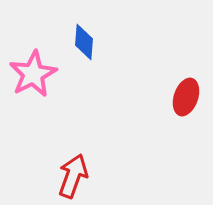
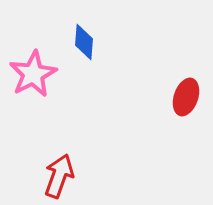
red arrow: moved 14 px left
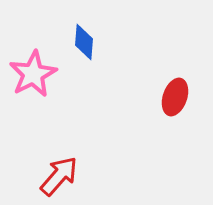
red ellipse: moved 11 px left
red arrow: rotated 21 degrees clockwise
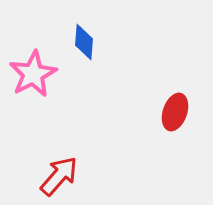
red ellipse: moved 15 px down
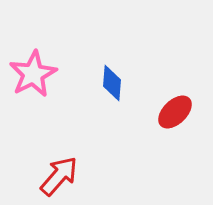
blue diamond: moved 28 px right, 41 px down
red ellipse: rotated 27 degrees clockwise
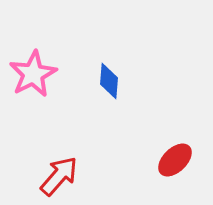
blue diamond: moved 3 px left, 2 px up
red ellipse: moved 48 px down
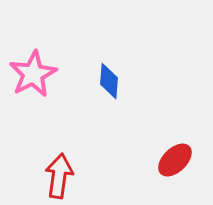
red arrow: rotated 33 degrees counterclockwise
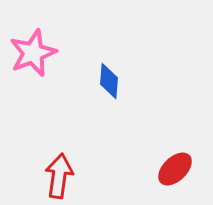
pink star: moved 21 px up; rotated 6 degrees clockwise
red ellipse: moved 9 px down
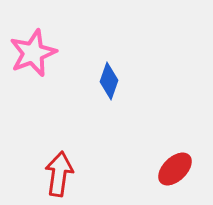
blue diamond: rotated 15 degrees clockwise
red arrow: moved 2 px up
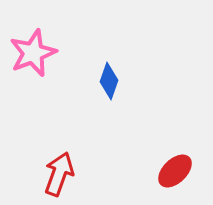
red ellipse: moved 2 px down
red arrow: rotated 12 degrees clockwise
